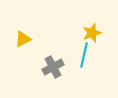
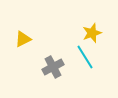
cyan line: moved 1 px right, 2 px down; rotated 45 degrees counterclockwise
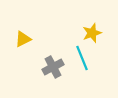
cyan line: moved 3 px left, 1 px down; rotated 10 degrees clockwise
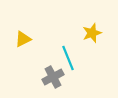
cyan line: moved 14 px left
gray cross: moved 10 px down
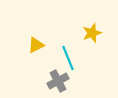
yellow triangle: moved 13 px right, 6 px down
gray cross: moved 5 px right, 4 px down
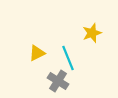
yellow triangle: moved 1 px right, 8 px down
gray cross: rotated 30 degrees counterclockwise
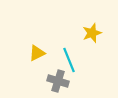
cyan line: moved 1 px right, 2 px down
gray cross: rotated 15 degrees counterclockwise
